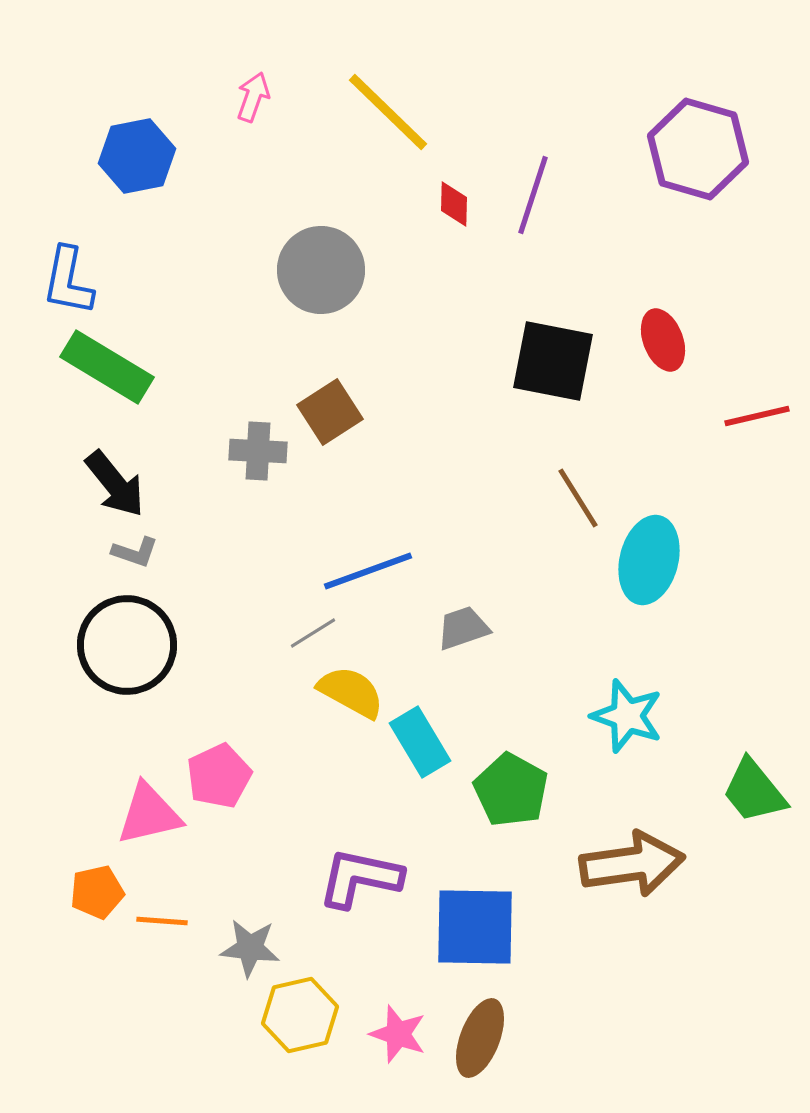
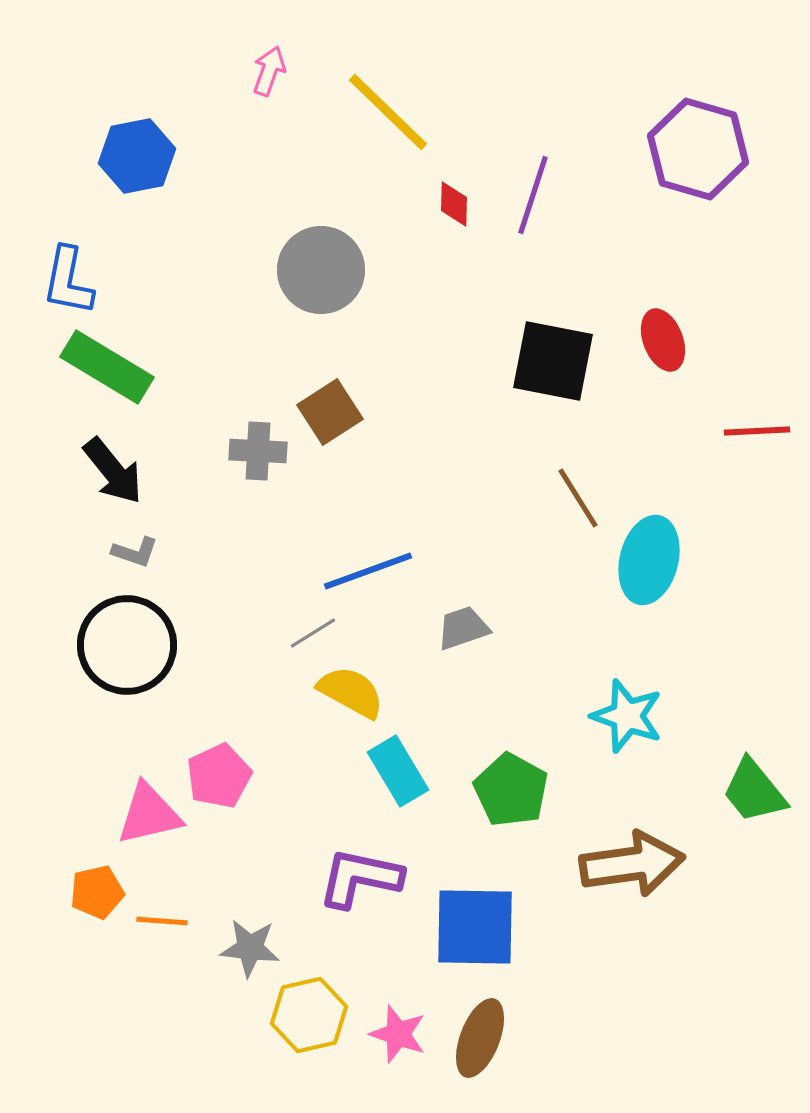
pink arrow: moved 16 px right, 26 px up
red line: moved 15 px down; rotated 10 degrees clockwise
black arrow: moved 2 px left, 13 px up
cyan rectangle: moved 22 px left, 29 px down
yellow hexagon: moved 9 px right
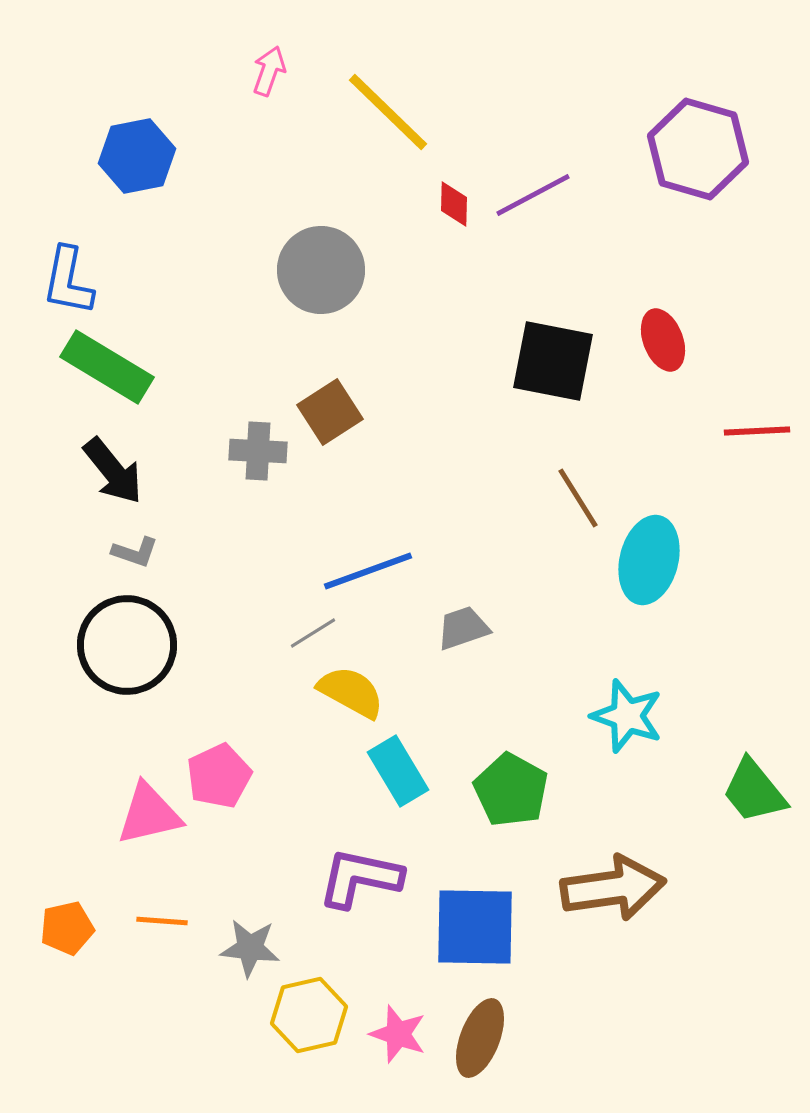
purple line: rotated 44 degrees clockwise
brown arrow: moved 19 px left, 24 px down
orange pentagon: moved 30 px left, 36 px down
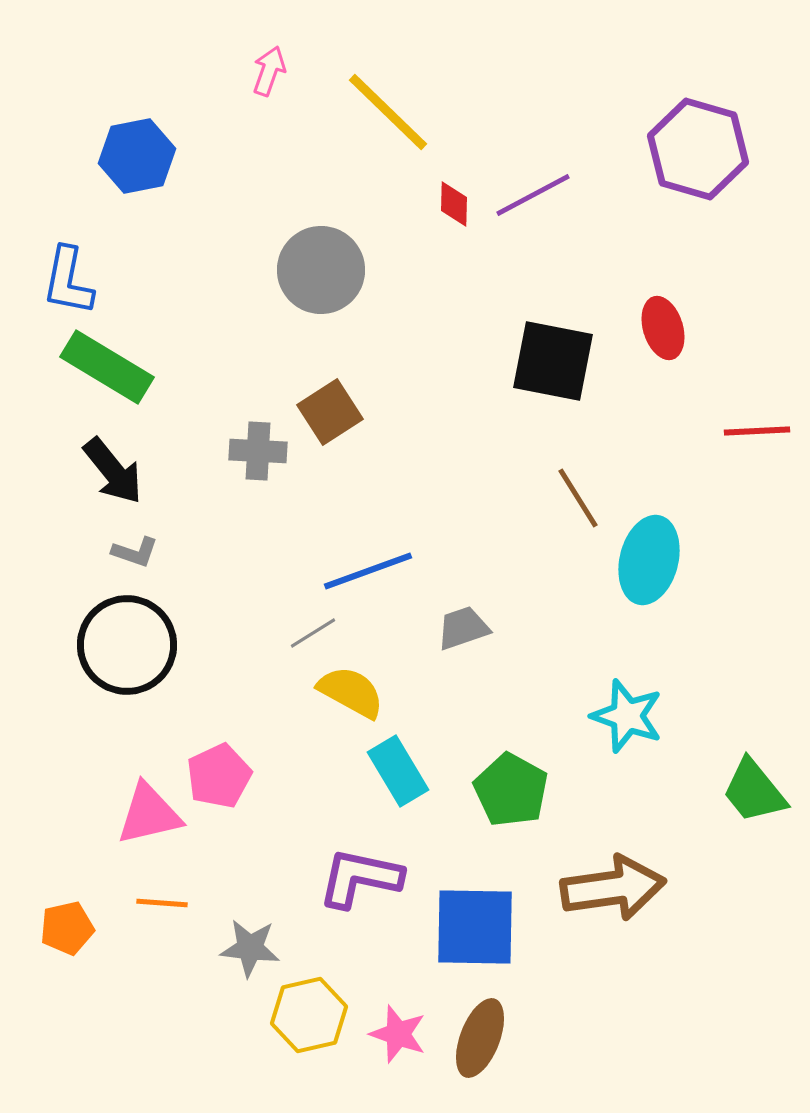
red ellipse: moved 12 px up; rotated 4 degrees clockwise
orange line: moved 18 px up
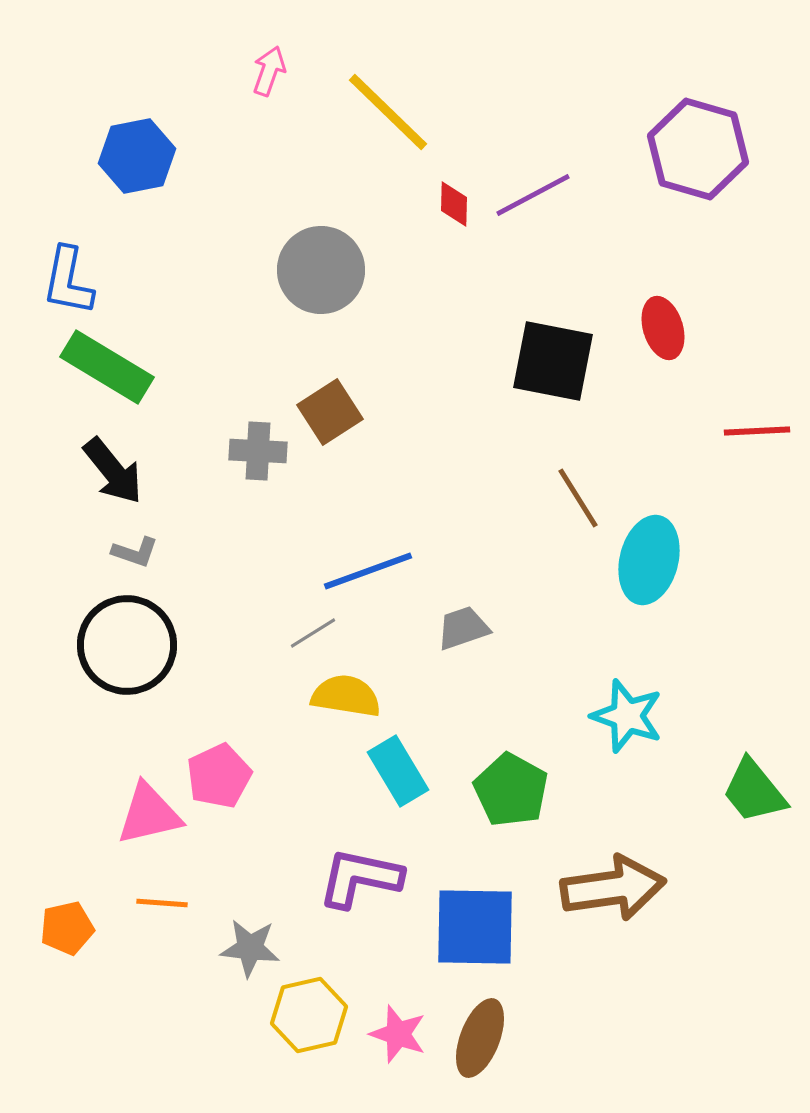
yellow semicircle: moved 5 px left, 4 px down; rotated 20 degrees counterclockwise
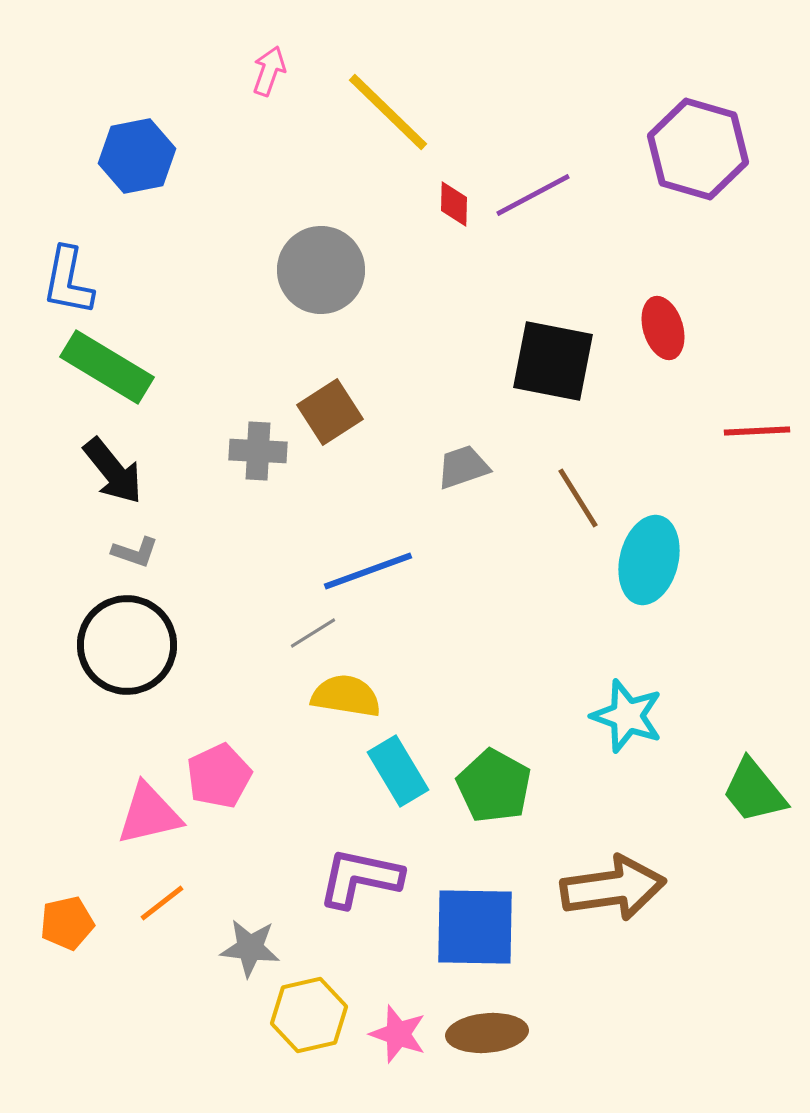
gray trapezoid: moved 161 px up
green pentagon: moved 17 px left, 4 px up
orange line: rotated 42 degrees counterclockwise
orange pentagon: moved 5 px up
brown ellipse: moved 7 px right, 5 px up; rotated 64 degrees clockwise
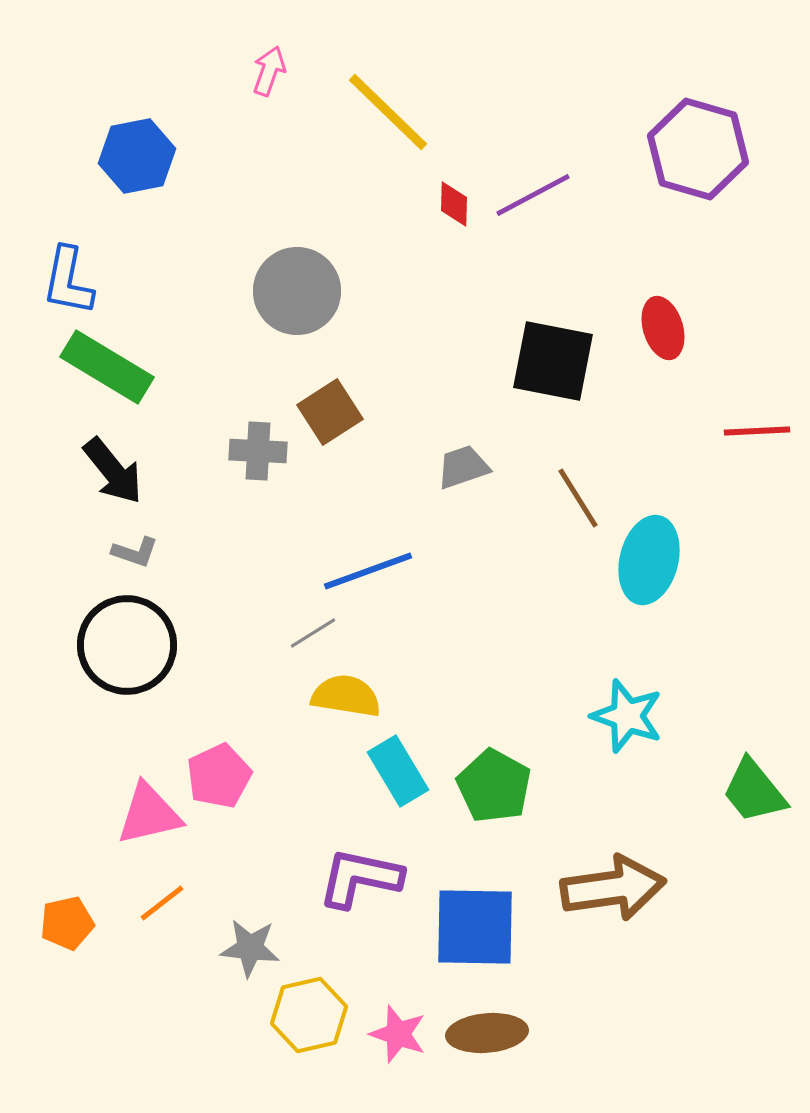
gray circle: moved 24 px left, 21 px down
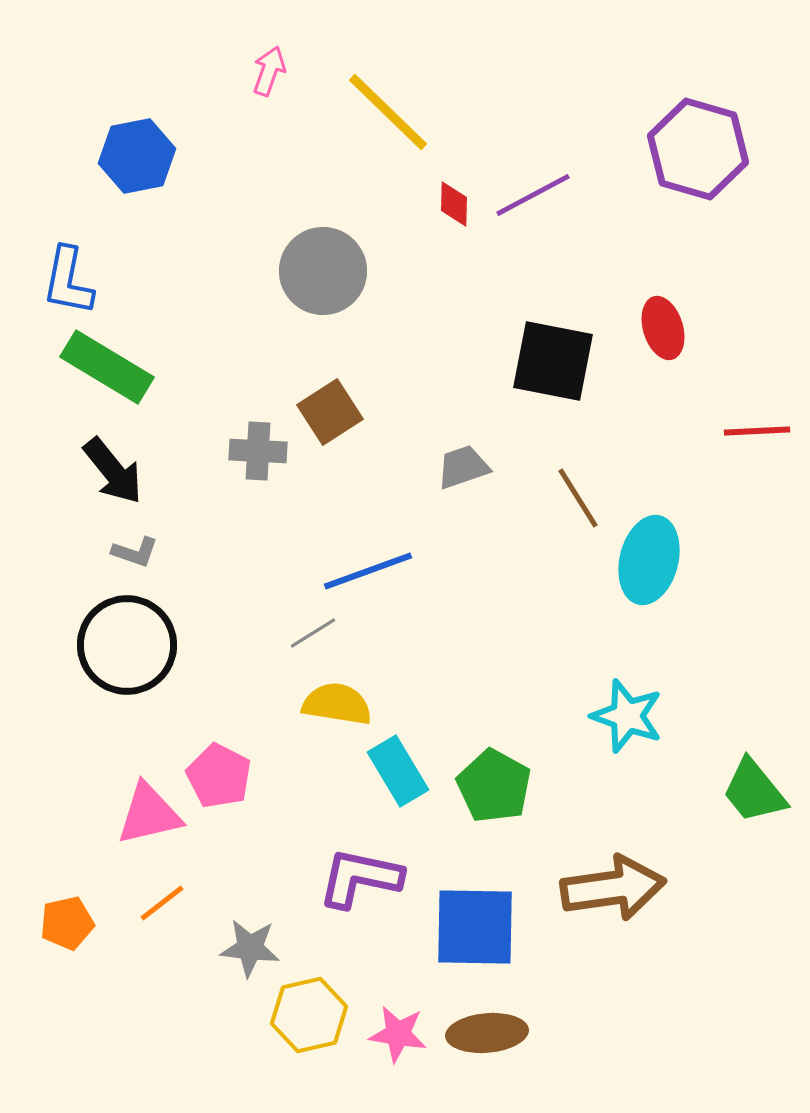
gray circle: moved 26 px right, 20 px up
yellow semicircle: moved 9 px left, 8 px down
pink pentagon: rotated 20 degrees counterclockwise
pink star: rotated 10 degrees counterclockwise
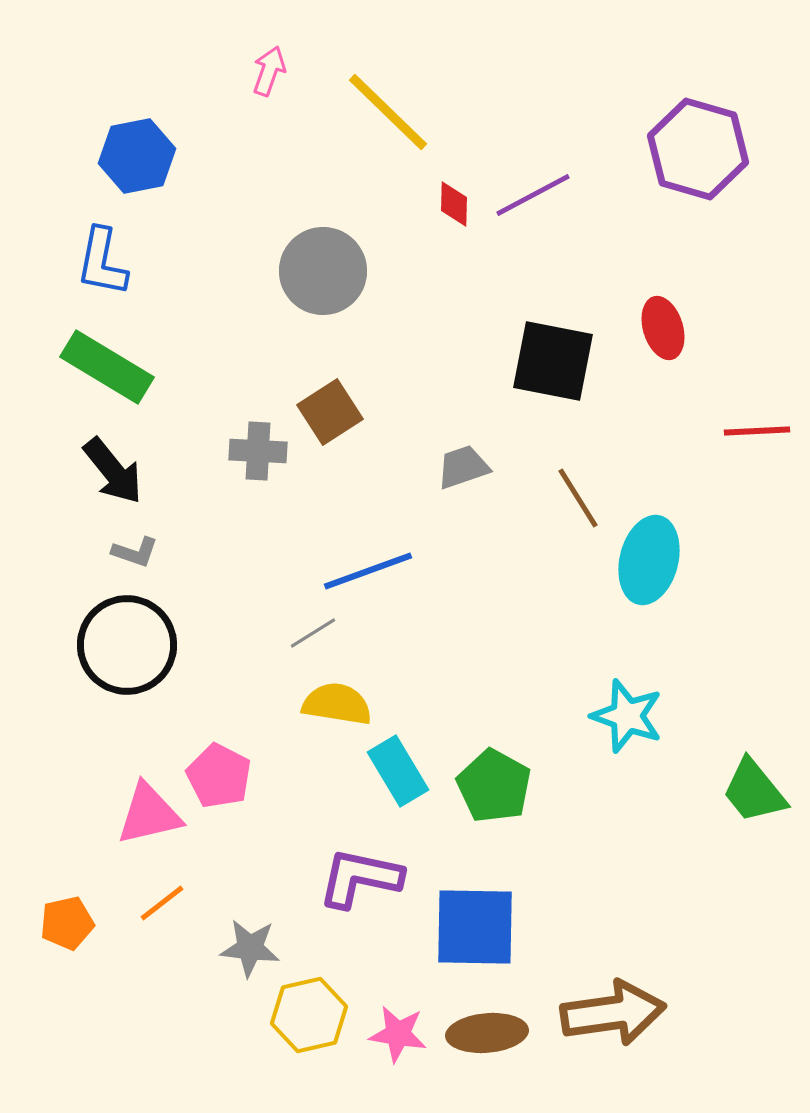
blue L-shape: moved 34 px right, 19 px up
brown arrow: moved 125 px down
